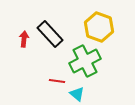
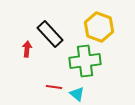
red arrow: moved 3 px right, 10 px down
green cross: rotated 20 degrees clockwise
red line: moved 3 px left, 6 px down
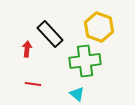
red line: moved 21 px left, 3 px up
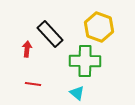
green cross: rotated 8 degrees clockwise
cyan triangle: moved 1 px up
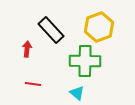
yellow hexagon: rotated 20 degrees clockwise
black rectangle: moved 1 px right, 4 px up
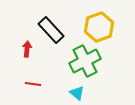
green cross: rotated 28 degrees counterclockwise
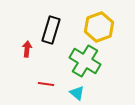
black rectangle: rotated 60 degrees clockwise
green cross: rotated 32 degrees counterclockwise
red line: moved 13 px right
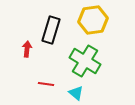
yellow hexagon: moved 6 px left, 7 px up; rotated 12 degrees clockwise
cyan triangle: moved 1 px left
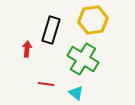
green cross: moved 2 px left, 2 px up
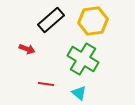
yellow hexagon: moved 1 px down
black rectangle: moved 10 px up; rotated 32 degrees clockwise
red arrow: rotated 105 degrees clockwise
cyan triangle: moved 3 px right
